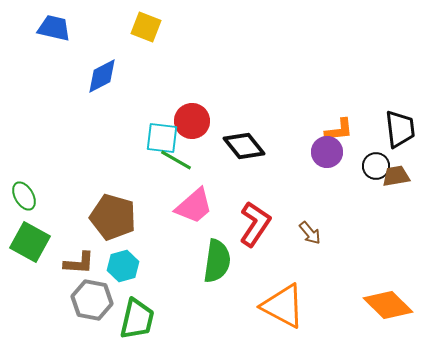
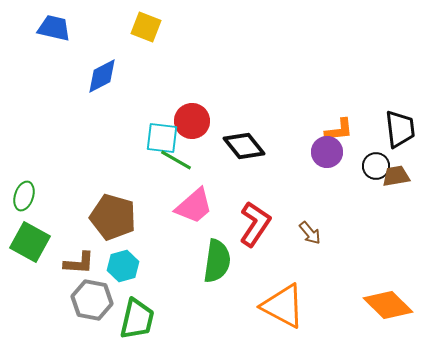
green ellipse: rotated 48 degrees clockwise
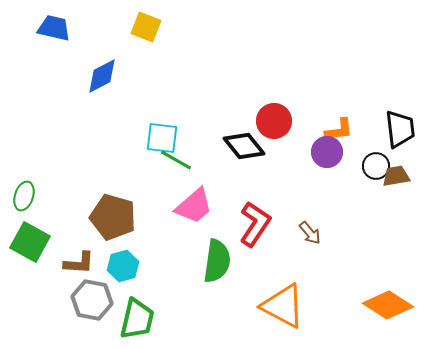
red circle: moved 82 px right
orange diamond: rotated 12 degrees counterclockwise
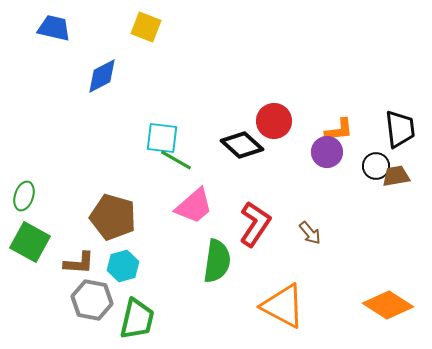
black diamond: moved 2 px left, 1 px up; rotated 9 degrees counterclockwise
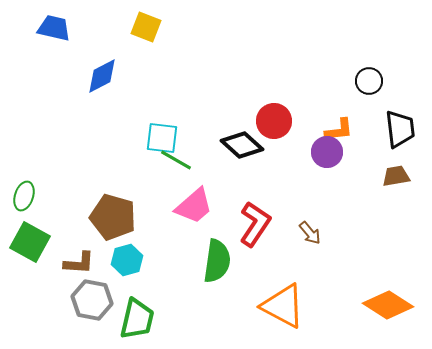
black circle: moved 7 px left, 85 px up
cyan hexagon: moved 4 px right, 6 px up
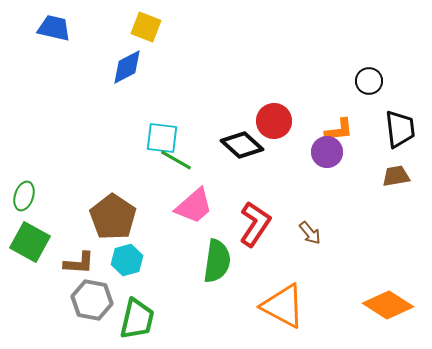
blue diamond: moved 25 px right, 9 px up
brown pentagon: rotated 18 degrees clockwise
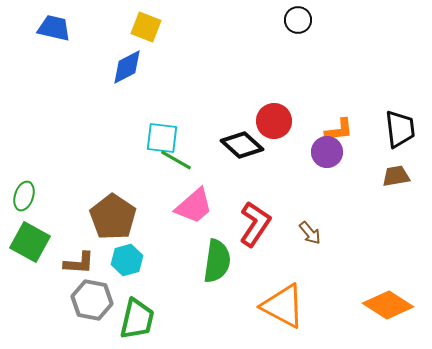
black circle: moved 71 px left, 61 px up
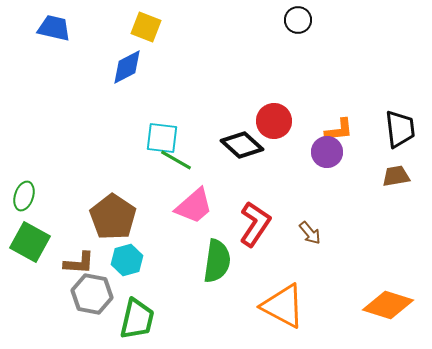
gray hexagon: moved 6 px up
orange diamond: rotated 15 degrees counterclockwise
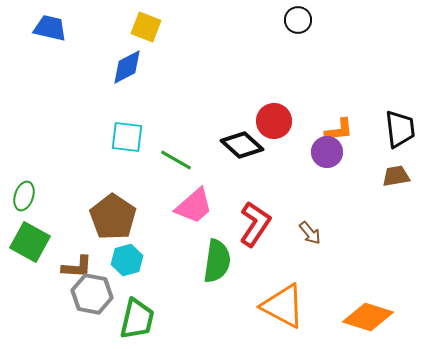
blue trapezoid: moved 4 px left
cyan square: moved 35 px left, 1 px up
brown L-shape: moved 2 px left, 4 px down
orange diamond: moved 20 px left, 12 px down
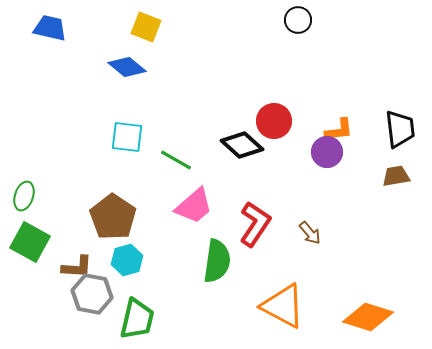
blue diamond: rotated 66 degrees clockwise
